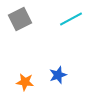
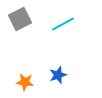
cyan line: moved 8 px left, 5 px down
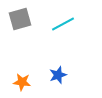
gray square: rotated 10 degrees clockwise
orange star: moved 3 px left
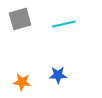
cyan line: moved 1 px right; rotated 15 degrees clockwise
blue star: rotated 18 degrees clockwise
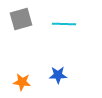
gray square: moved 1 px right
cyan line: rotated 15 degrees clockwise
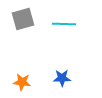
gray square: moved 2 px right
blue star: moved 4 px right, 3 px down
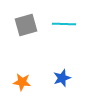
gray square: moved 3 px right, 6 px down
blue star: rotated 18 degrees counterclockwise
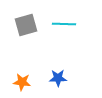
blue star: moved 4 px left; rotated 18 degrees clockwise
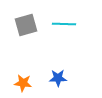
orange star: moved 1 px right, 1 px down
